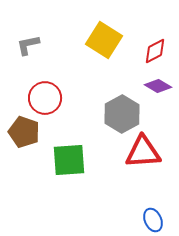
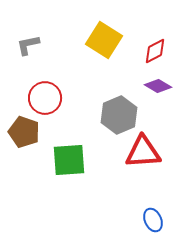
gray hexagon: moved 3 px left, 1 px down; rotated 6 degrees clockwise
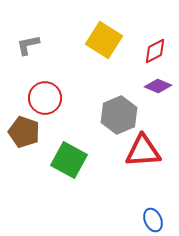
purple diamond: rotated 8 degrees counterclockwise
red triangle: moved 1 px up
green square: rotated 33 degrees clockwise
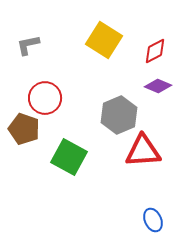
brown pentagon: moved 3 px up
green square: moved 3 px up
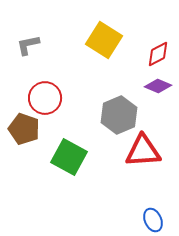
red diamond: moved 3 px right, 3 px down
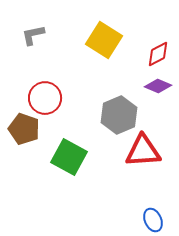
gray L-shape: moved 5 px right, 10 px up
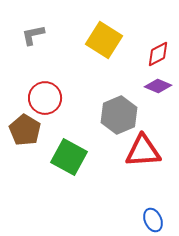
brown pentagon: moved 1 px right, 1 px down; rotated 12 degrees clockwise
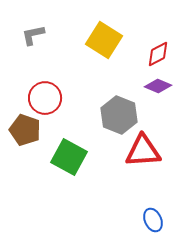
gray hexagon: rotated 15 degrees counterclockwise
brown pentagon: rotated 12 degrees counterclockwise
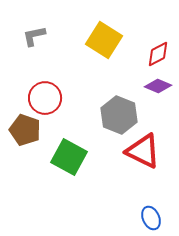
gray L-shape: moved 1 px right, 1 px down
red triangle: rotated 30 degrees clockwise
blue ellipse: moved 2 px left, 2 px up
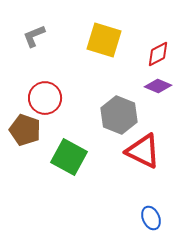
gray L-shape: rotated 10 degrees counterclockwise
yellow square: rotated 15 degrees counterclockwise
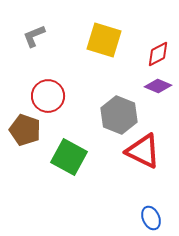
red circle: moved 3 px right, 2 px up
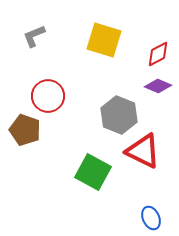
green square: moved 24 px right, 15 px down
